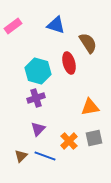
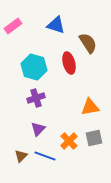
cyan hexagon: moved 4 px left, 4 px up
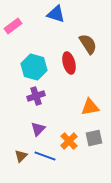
blue triangle: moved 11 px up
brown semicircle: moved 1 px down
purple cross: moved 2 px up
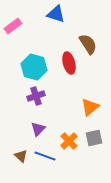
orange triangle: rotated 30 degrees counterclockwise
brown triangle: rotated 32 degrees counterclockwise
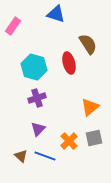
pink rectangle: rotated 18 degrees counterclockwise
purple cross: moved 1 px right, 2 px down
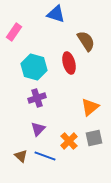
pink rectangle: moved 1 px right, 6 px down
brown semicircle: moved 2 px left, 3 px up
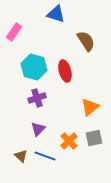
red ellipse: moved 4 px left, 8 px down
